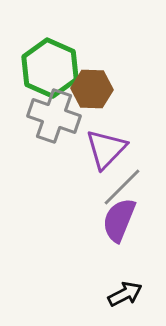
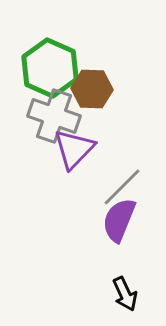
purple triangle: moved 32 px left
black arrow: rotated 92 degrees clockwise
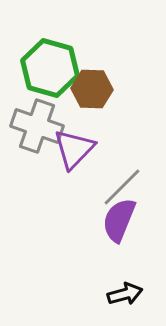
green hexagon: rotated 8 degrees counterclockwise
gray cross: moved 17 px left, 10 px down
black arrow: rotated 80 degrees counterclockwise
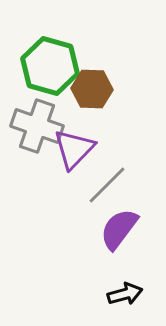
green hexagon: moved 2 px up
gray line: moved 15 px left, 2 px up
purple semicircle: moved 9 px down; rotated 15 degrees clockwise
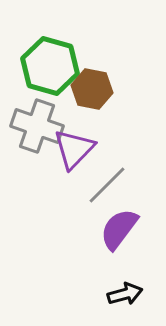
brown hexagon: rotated 9 degrees clockwise
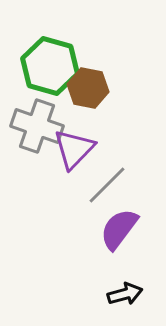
brown hexagon: moved 4 px left, 1 px up
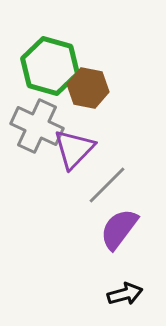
gray cross: rotated 6 degrees clockwise
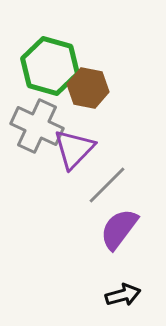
black arrow: moved 2 px left, 1 px down
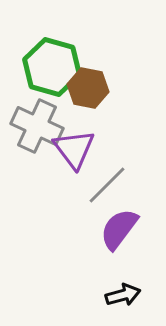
green hexagon: moved 2 px right, 1 px down
purple triangle: rotated 21 degrees counterclockwise
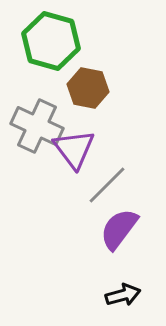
green hexagon: moved 1 px left, 26 px up
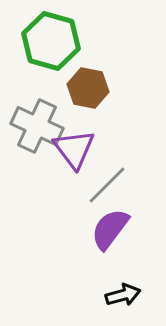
purple semicircle: moved 9 px left
